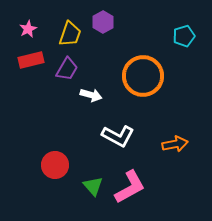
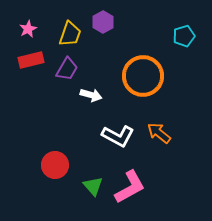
orange arrow: moved 16 px left, 11 px up; rotated 130 degrees counterclockwise
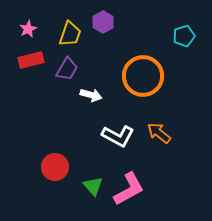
red circle: moved 2 px down
pink L-shape: moved 1 px left, 2 px down
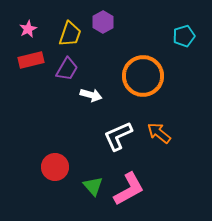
white L-shape: rotated 128 degrees clockwise
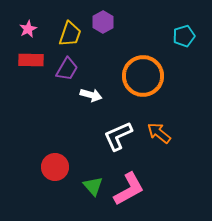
red rectangle: rotated 15 degrees clockwise
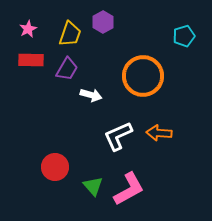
orange arrow: rotated 35 degrees counterclockwise
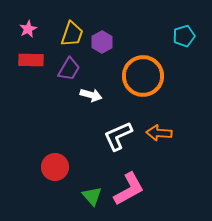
purple hexagon: moved 1 px left, 20 px down
yellow trapezoid: moved 2 px right
purple trapezoid: moved 2 px right
green triangle: moved 1 px left, 10 px down
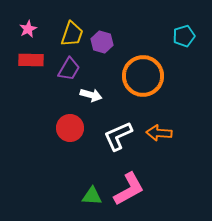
purple hexagon: rotated 15 degrees counterclockwise
red circle: moved 15 px right, 39 px up
green triangle: rotated 45 degrees counterclockwise
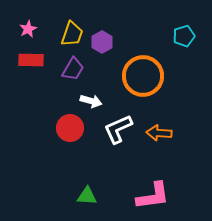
purple hexagon: rotated 15 degrees clockwise
purple trapezoid: moved 4 px right
white arrow: moved 6 px down
white L-shape: moved 7 px up
pink L-shape: moved 24 px right, 7 px down; rotated 21 degrees clockwise
green triangle: moved 5 px left
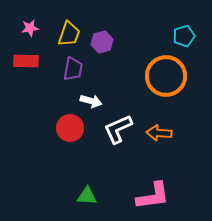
pink star: moved 2 px right, 1 px up; rotated 18 degrees clockwise
yellow trapezoid: moved 3 px left
purple hexagon: rotated 15 degrees clockwise
red rectangle: moved 5 px left, 1 px down
purple trapezoid: rotated 20 degrees counterclockwise
orange circle: moved 23 px right
